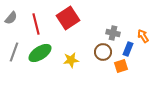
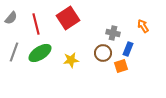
orange arrow: moved 10 px up
brown circle: moved 1 px down
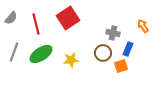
green ellipse: moved 1 px right, 1 px down
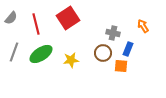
orange square: rotated 24 degrees clockwise
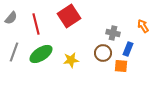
red square: moved 1 px right, 2 px up
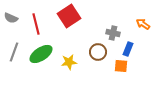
gray semicircle: rotated 72 degrees clockwise
orange arrow: moved 2 px up; rotated 24 degrees counterclockwise
brown circle: moved 5 px left, 1 px up
yellow star: moved 2 px left, 2 px down
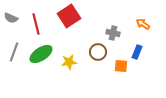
blue rectangle: moved 9 px right, 3 px down
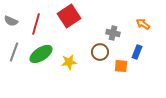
gray semicircle: moved 3 px down
red line: rotated 30 degrees clockwise
brown circle: moved 2 px right
